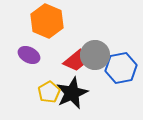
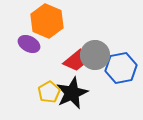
purple ellipse: moved 11 px up
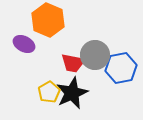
orange hexagon: moved 1 px right, 1 px up
purple ellipse: moved 5 px left
red trapezoid: moved 2 px left, 2 px down; rotated 50 degrees clockwise
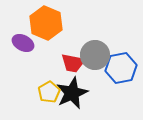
orange hexagon: moved 2 px left, 3 px down
purple ellipse: moved 1 px left, 1 px up
